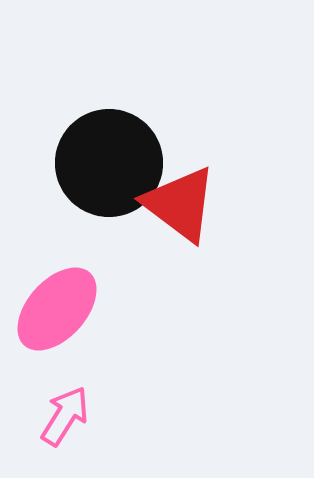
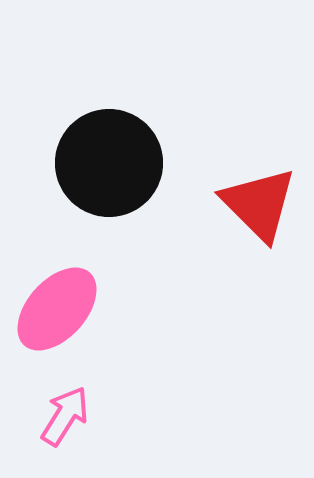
red triangle: moved 79 px right; rotated 8 degrees clockwise
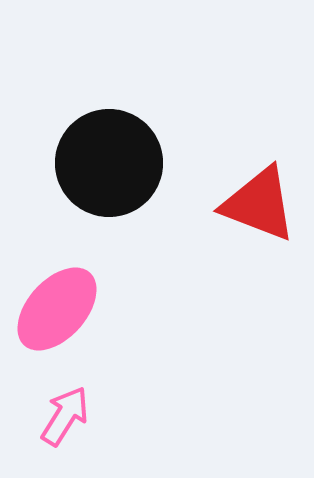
red triangle: rotated 24 degrees counterclockwise
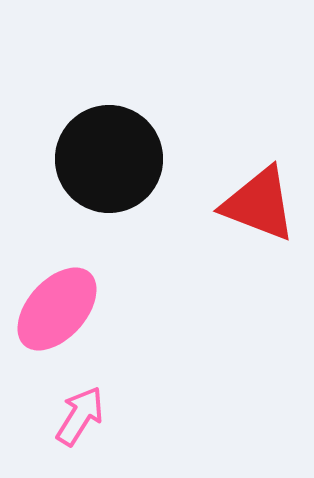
black circle: moved 4 px up
pink arrow: moved 15 px right
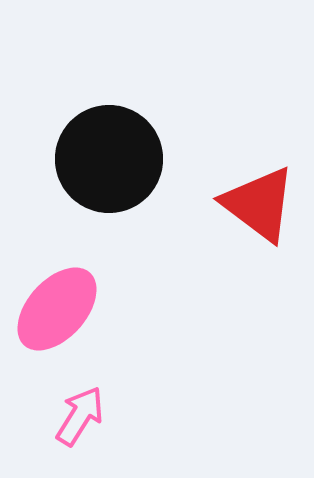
red triangle: rotated 16 degrees clockwise
